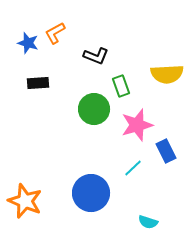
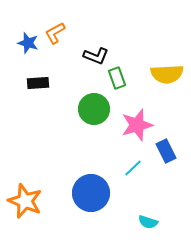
green rectangle: moved 4 px left, 8 px up
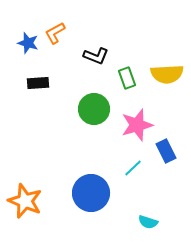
green rectangle: moved 10 px right
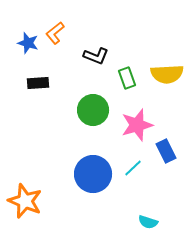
orange L-shape: rotated 10 degrees counterclockwise
green circle: moved 1 px left, 1 px down
blue circle: moved 2 px right, 19 px up
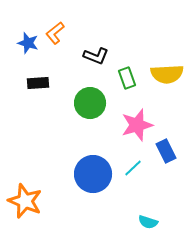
green circle: moved 3 px left, 7 px up
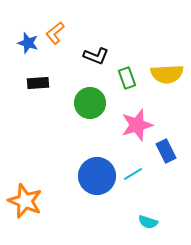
cyan line: moved 6 px down; rotated 12 degrees clockwise
blue circle: moved 4 px right, 2 px down
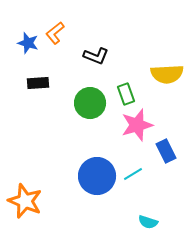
green rectangle: moved 1 px left, 16 px down
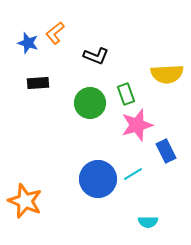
blue circle: moved 1 px right, 3 px down
cyan semicircle: rotated 18 degrees counterclockwise
